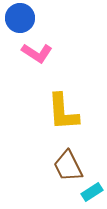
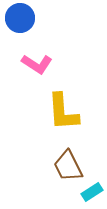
pink L-shape: moved 11 px down
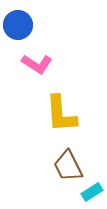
blue circle: moved 2 px left, 7 px down
yellow L-shape: moved 2 px left, 2 px down
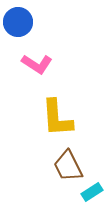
blue circle: moved 3 px up
yellow L-shape: moved 4 px left, 4 px down
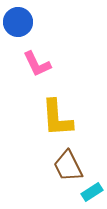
pink L-shape: rotated 32 degrees clockwise
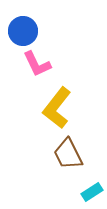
blue circle: moved 5 px right, 9 px down
yellow L-shape: moved 10 px up; rotated 42 degrees clockwise
brown trapezoid: moved 12 px up
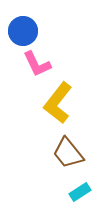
yellow L-shape: moved 1 px right, 5 px up
brown trapezoid: moved 1 px up; rotated 12 degrees counterclockwise
cyan rectangle: moved 12 px left
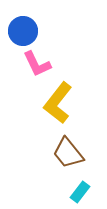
cyan rectangle: rotated 20 degrees counterclockwise
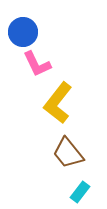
blue circle: moved 1 px down
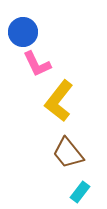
yellow L-shape: moved 1 px right, 2 px up
